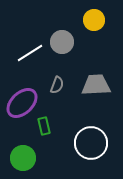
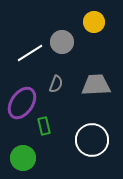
yellow circle: moved 2 px down
gray semicircle: moved 1 px left, 1 px up
purple ellipse: rotated 12 degrees counterclockwise
white circle: moved 1 px right, 3 px up
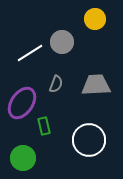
yellow circle: moved 1 px right, 3 px up
white circle: moved 3 px left
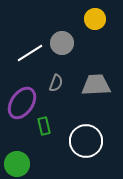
gray circle: moved 1 px down
gray semicircle: moved 1 px up
white circle: moved 3 px left, 1 px down
green circle: moved 6 px left, 6 px down
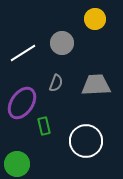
white line: moved 7 px left
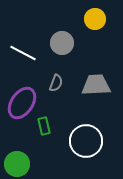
white line: rotated 60 degrees clockwise
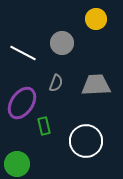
yellow circle: moved 1 px right
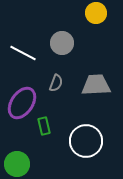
yellow circle: moved 6 px up
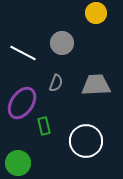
green circle: moved 1 px right, 1 px up
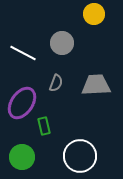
yellow circle: moved 2 px left, 1 px down
white circle: moved 6 px left, 15 px down
green circle: moved 4 px right, 6 px up
